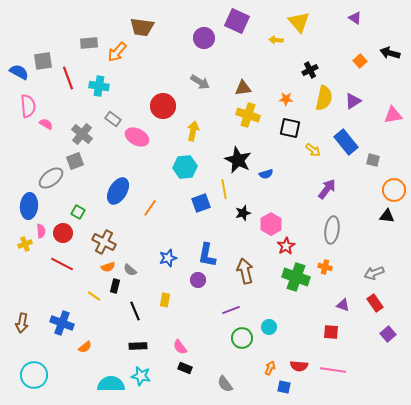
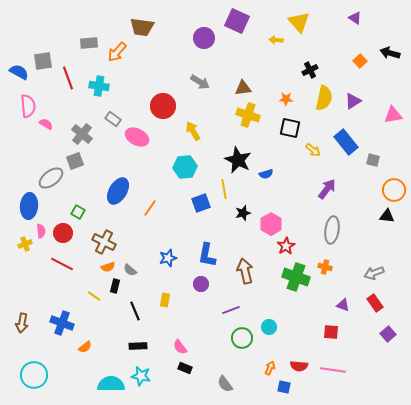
yellow arrow at (193, 131): rotated 42 degrees counterclockwise
purple circle at (198, 280): moved 3 px right, 4 px down
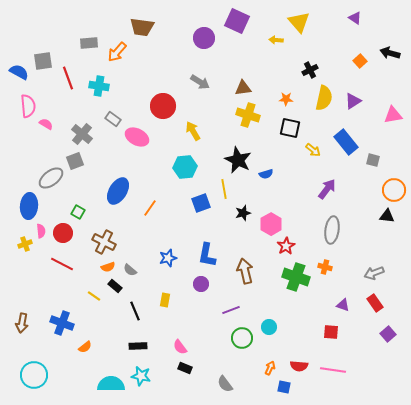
black rectangle at (115, 286): rotated 64 degrees counterclockwise
